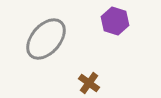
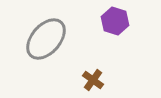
brown cross: moved 4 px right, 3 px up
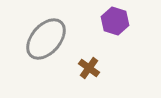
brown cross: moved 4 px left, 12 px up
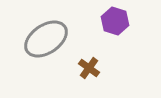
gray ellipse: rotated 15 degrees clockwise
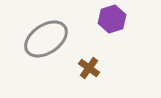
purple hexagon: moved 3 px left, 2 px up; rotated 24 degrees clockwise
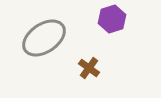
gray ellipse: moved 2 px left, 1 px up
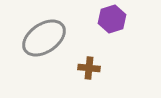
brown cross: rotated 30 degrees counterclockwise
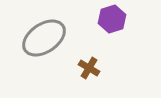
brown cross: rotated 25 degrees clockwise
